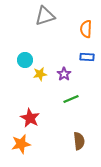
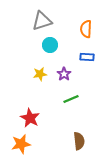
gray triangle: moved 3 px left, 5 px down
cyan circle: moved 25 px right, 15 px up
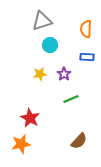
brown semicircle: rotated 48 degrees clockwise
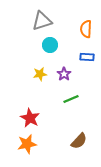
orange star: moved 6 px right
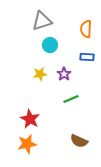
red star: moved 1 px down
brown semicircle: rotated 72 degrees clockwise
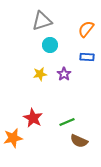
orange semicircle: rotated 36 degrees clockwise
green line: moved 4 px left, 23 px down
red star: moved 3 px right, 1 px up
orange star: moved 14 px left, 6 px up
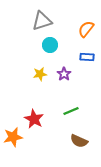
red star: moved 1 px right, 1 px down
green line: moved 4 px right, 11 px up
orange star: moved 1 px up
